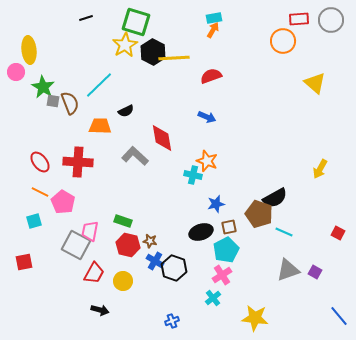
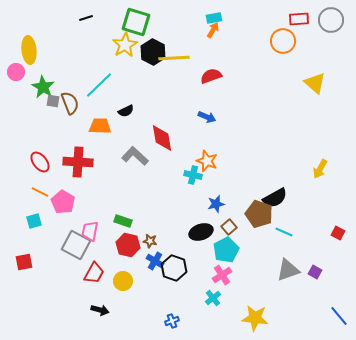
brown square at (229, 227): rotated 28 degrees counterclockwise
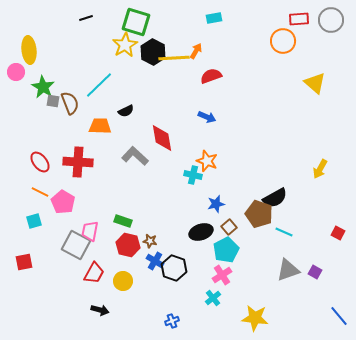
orange arrow at (213, 30): moved 17 px left, 21 px down
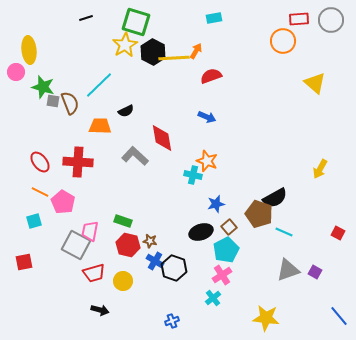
green star at (43, 87): rotated 15 degrees counterclockwise
red trapezoid at (94, 273): rotated 45 degrees clockwise
yellow star at (255, 318): moved 11 px right
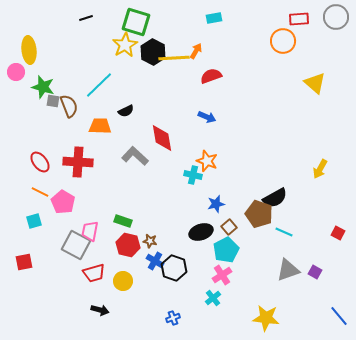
gray circle at (331, 20): moved 5 px right, 3 px up
brown semicircle at (70, 103): moved 1 px left, 3 px down
blue cross at (172, 321): moved 1 px right, 3 px up
